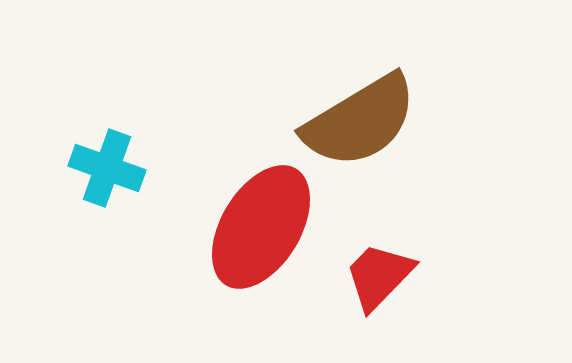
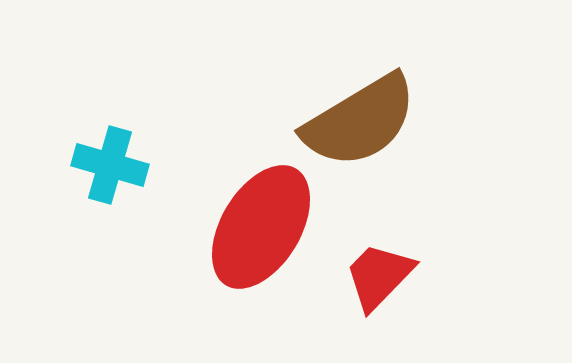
cyan cross: moved 3 px right, 3 px up; rotated 4 degrees counterclockwise
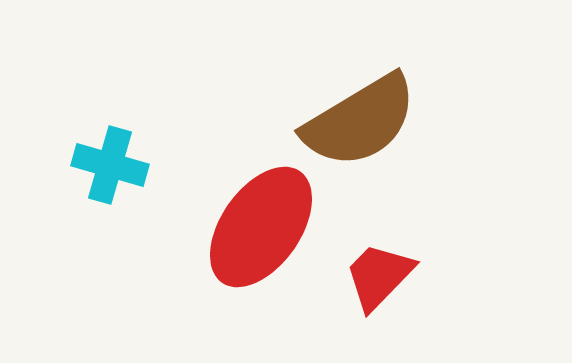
red ellipse: rotated 4 degrees clockwise
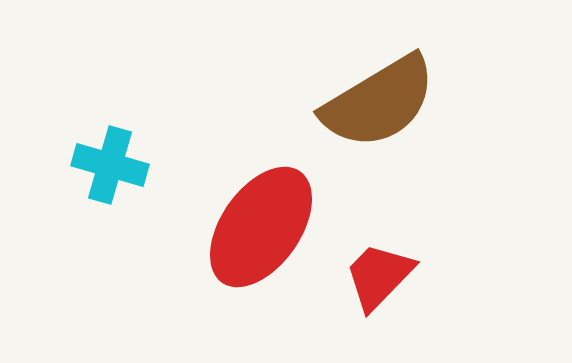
brown semicircle: moved 19 px right, 19 px up
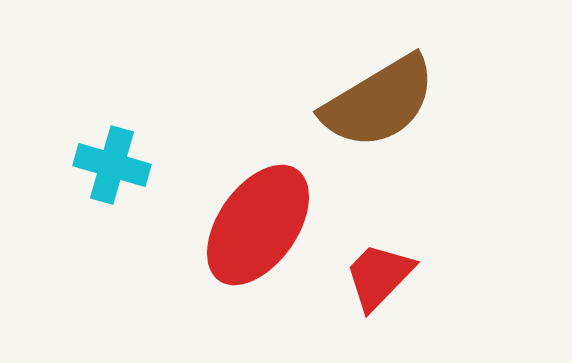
cyan cross: moved 2 px right
red ellipse: moved 3 px left, 2 px up
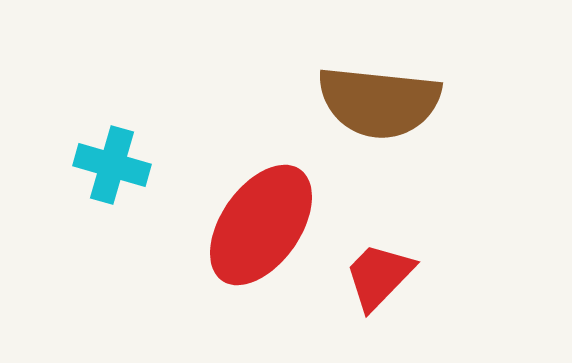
brown semicircle: rotated 37 degrees clockwise
red ellipse: moved 3 px right
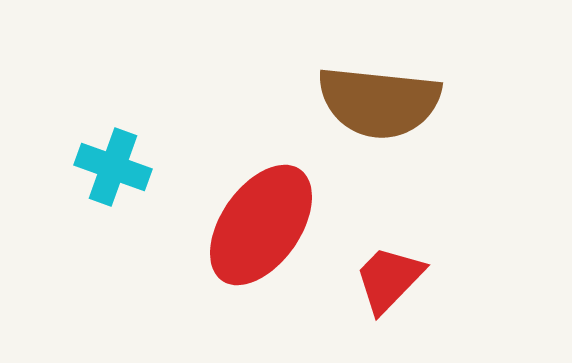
cyan cross: moved 1 px right, 2 px down; rotated 4 degrees clockwise
red trapezoid: moved 10 px right, 3 px down
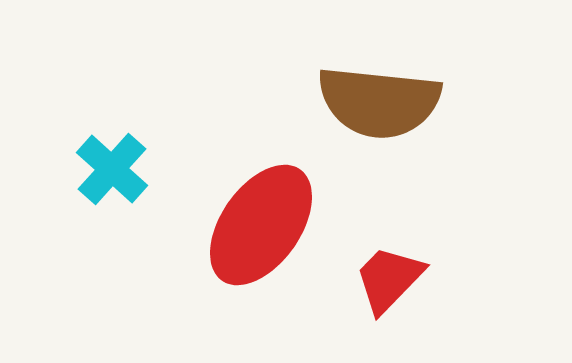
cyan cross: moved 1 px left, 2 px down; rotated 22 degrees clockwise
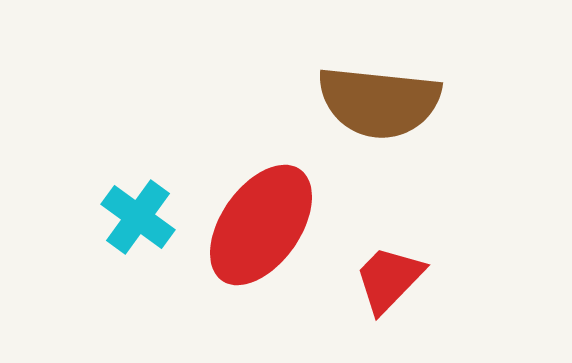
cyan cross: moved 26 px right, 48 px down; rotated 6 degrees counterclockwise
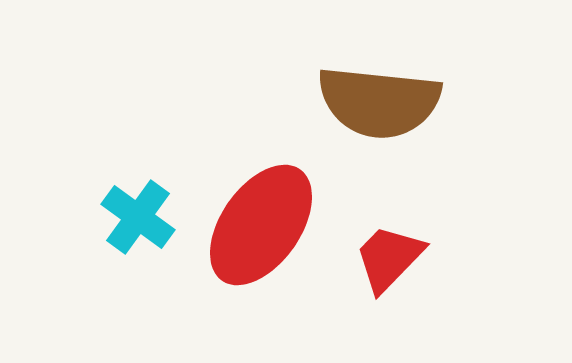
red trapezoid: moved 21 px up
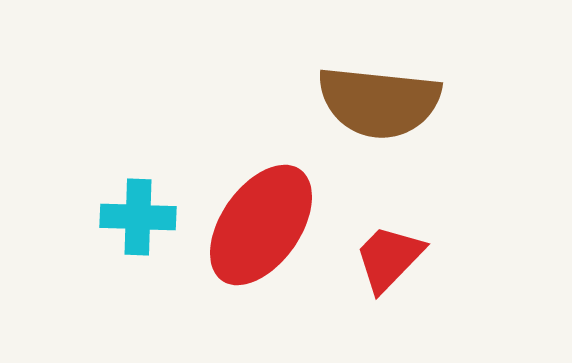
cyan cross: rotated 34 degrees counterclockwise
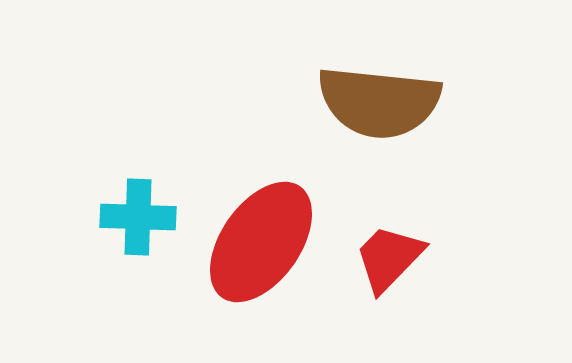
red ellipse: moved 17 px down
